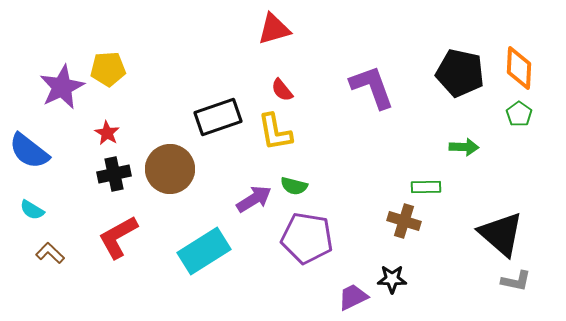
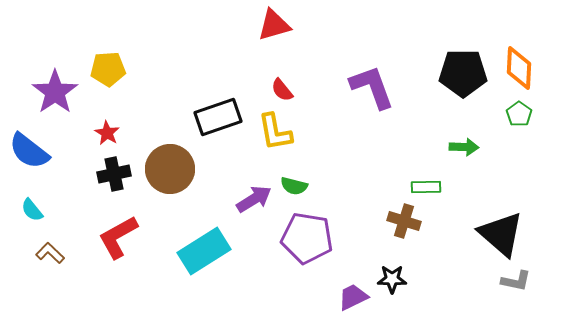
red triangle: moved 4 px up
black pentagon: moved 3 px right; rotated 12 degrees counterclockwise
purple star: moved 7 px left, 5 px down; rotated 9 degrees counterclockwise
cyan semicircle: rotated 20 degrees clockwise
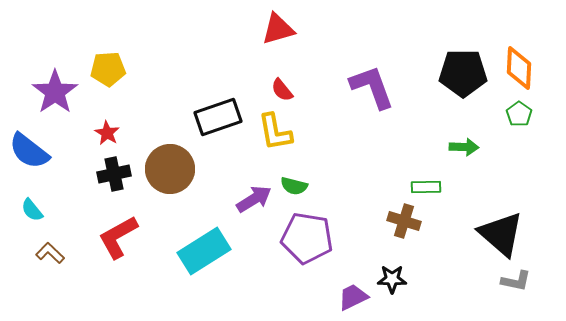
red triangle: moved 4 px right, 4 px down
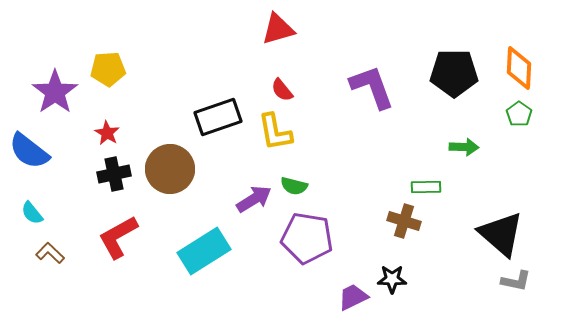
black pentagon: moved 9 px left
cyan semicircle: moved 3 px down
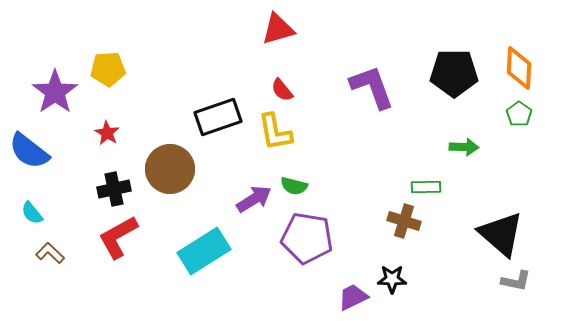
black cross: moved 15 px down
